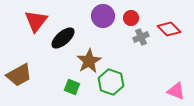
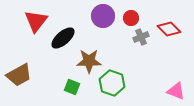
brown star: rotated 30 degrees clockwise
green hexagon: moved 1 px right, 1 px down
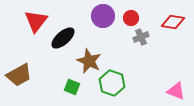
red diamond: moved 4 px right, 7 px up; rotated 35 degrees counterclockwise
brown star: rotated 25 degrees clockwise
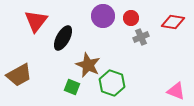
black ellipse: rotated 20 degrees counterclockwise
brown star: moved 1 px left, 4 px down
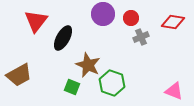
purple circle: moved 2 px up
pink triangle: moved 2 px left
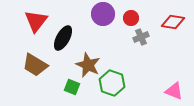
brown trapezoid: moved 16 px right, 10 px up; rotated 60 degrees clockwise
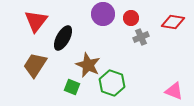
brown trapezoid: rotated 92 degrees clockwise
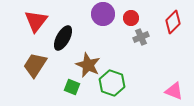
red diamond: rotated 55 degrees counterclockwise
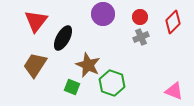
red circle: moved 9 px right, 1 px up
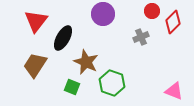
red circle: moved 12 px right, 6 px up
brown star: moved 2 px left, 3 px up
